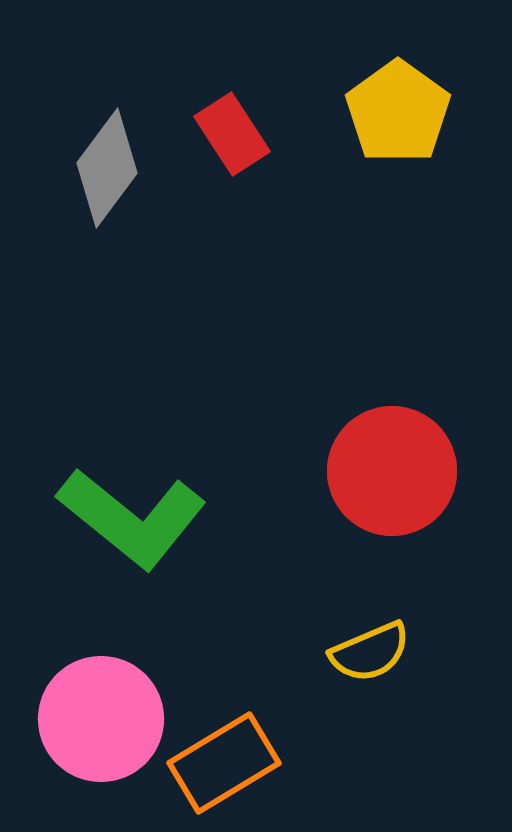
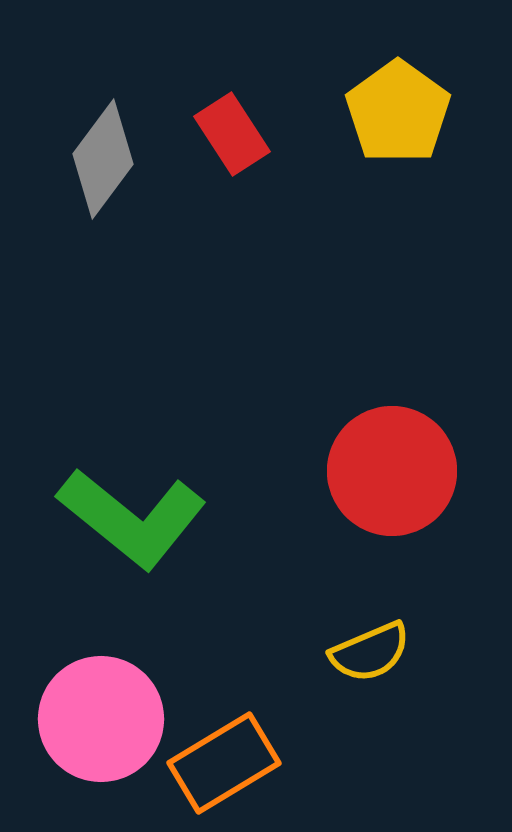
gray diamond: moved 4 px left, 9 px up
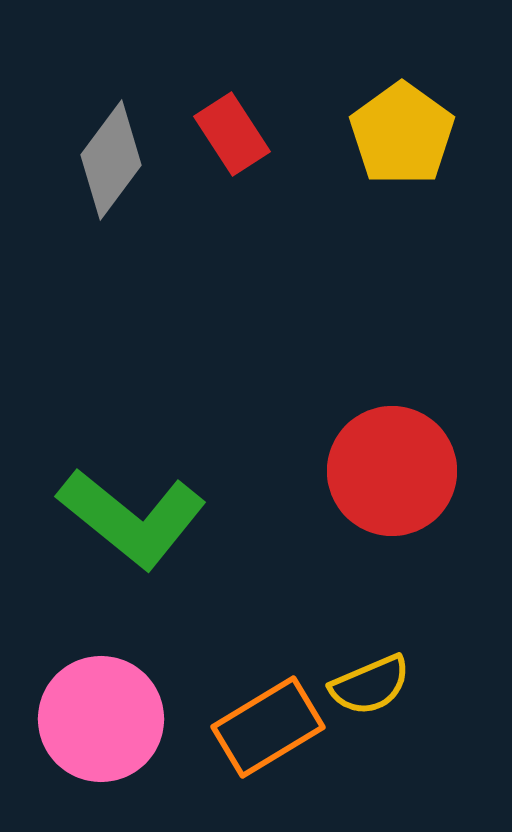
yellow pentagon: moved 4 px right, 22 px down
gray diamond: moved 8 px right, 1 px down
yellow semicircle: moved 33 px down
orange rectangle: moved 44 px right, 36 px up
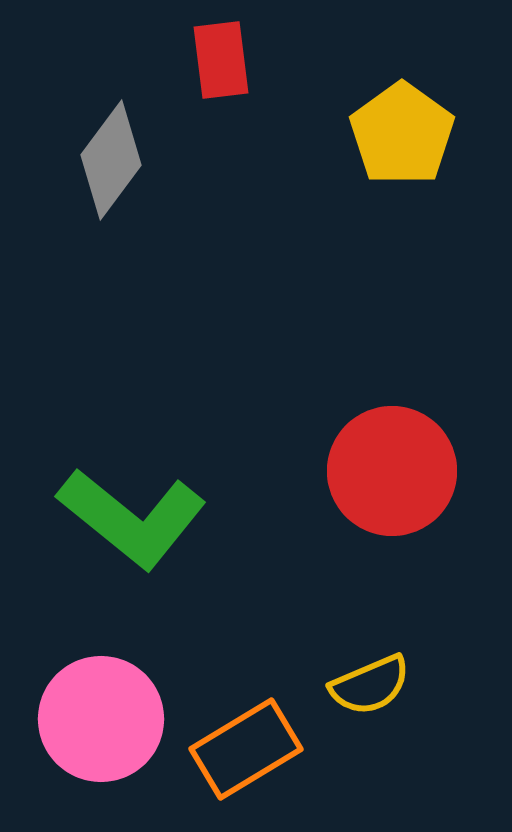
red rectangle: moved 11 px left, 74 px up; rotated 26 degrees clockwise
orange rectangle: moved 22 px left, 22 px down
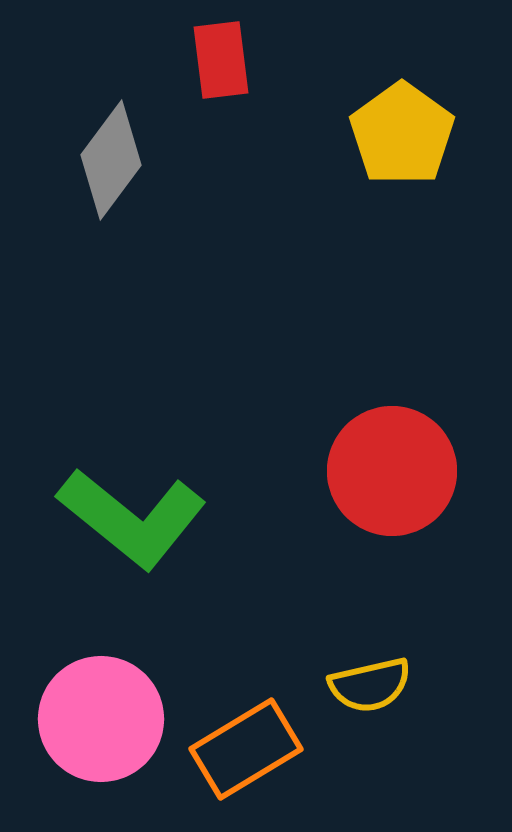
yellow semicircle: rotated 10 degrees clockwise
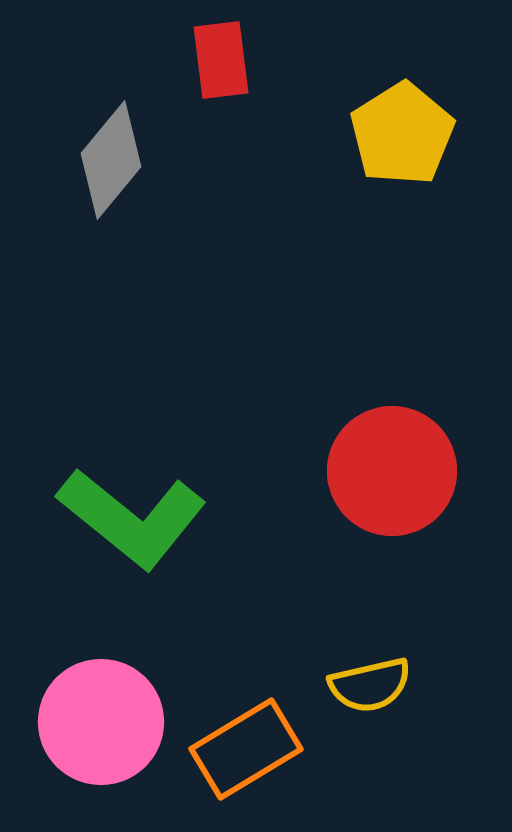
yellow pentagon: rotated 4 degrees clockwise
gray diamond: rotated 3 degrees clockwise
pink circle: moved 3 px down
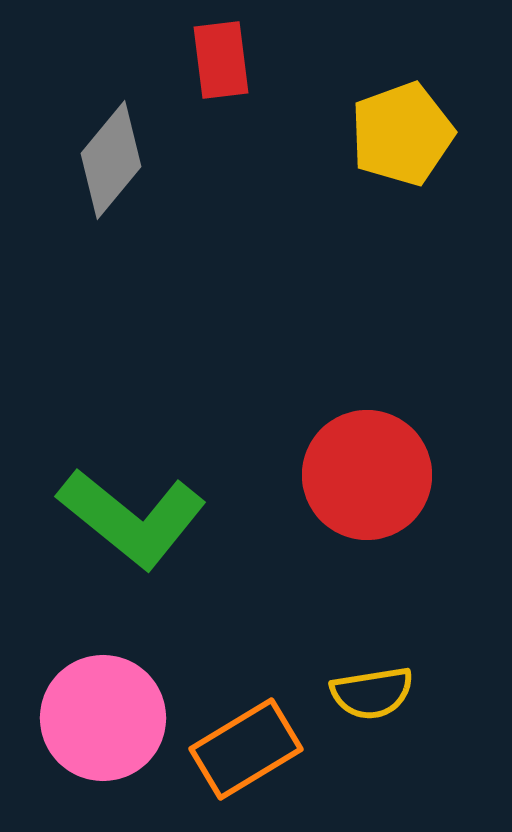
yellow pentagon: rotated 12 degrees clockwise
red circle: moved 25 px left, 4 px down
yellow semicircle: moved 2 px right, 8 px down; rotated 4 degrees clockwise
pink circle: moved 2 px right, 4 px up
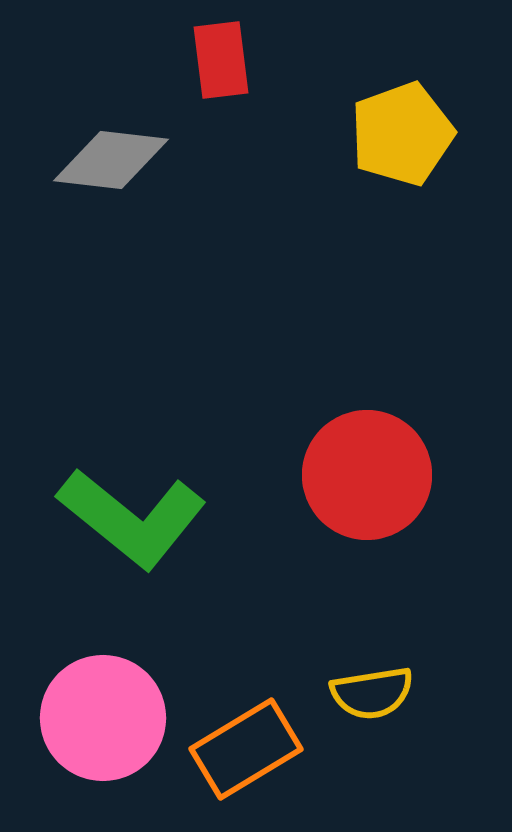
gray diamond: rotated 57 degrees clockwise
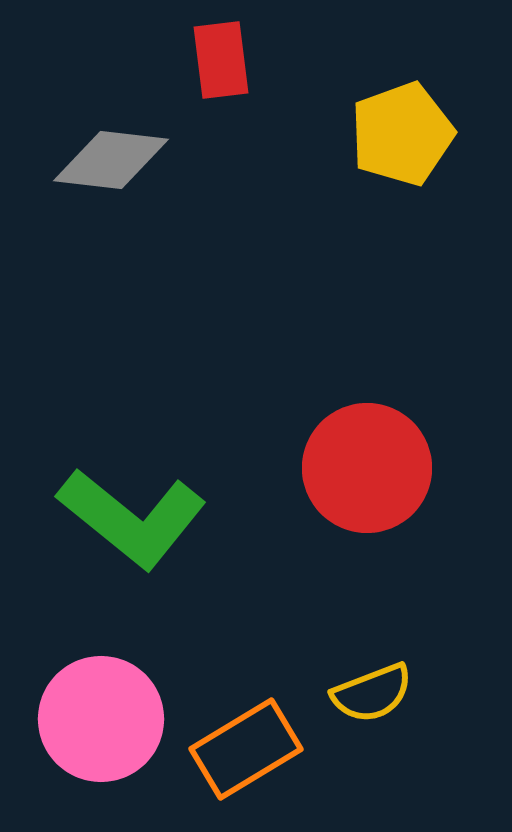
red circle: moved 7 px up
yellow semicircle: rotated 12 degrees counterclockwise
pink circle: moved 2 px left, 1 px down
